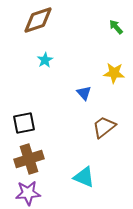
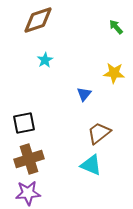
blue triangle: moved 1 px down; rotated 21 degrees clockwise
brown trapezoid: moved 5 px left, 6 px down
cyan triangle: moved 7 px right, 12 px up
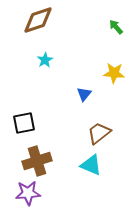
brown cross: moved 8 px right, 2 px down
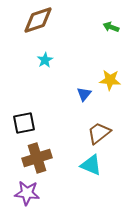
green arrow: moved 5 px left; rotated 28 degrees counterclockwise
yellow star: moved 4 px left, 7 px down
brown cross: moved 3 px up
purple star: moved 1 px left; rotated 10 degrees clockwise
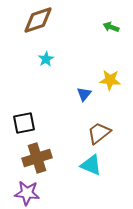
cyan star: moved 1 px right, 1 px up
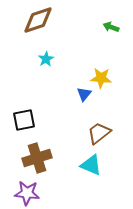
yellow star: moved 9 px left, 2 px up
black square: moved 3 px up
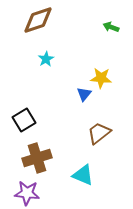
black square: rotated 20 degrees counterclockwise
cyan triangle: moved 8 px left, 10 px down
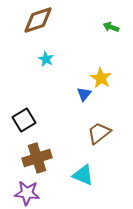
cyan star: rotated 14 degrees counterclockwise
yellow star: rotated 25 degrees clockwise
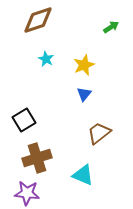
green arrow: rotated 126 degrees clockwise
yellow star: moved 17 px left, 13 px up; rotated 20 degrees clockwise
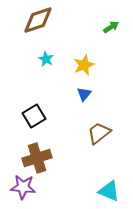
black square: moved 10 px right, 4 px up
cyan triangle: moved 26 px right, 16 px down
purple star: moved 4 px left, 6 px up
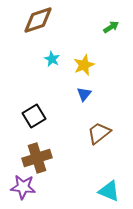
cyan star: moved 6 px right
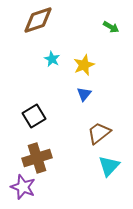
green arrow: rotated 63 degrees clockwise
purple star: rotated 15 degrees clockwise
cyan triangle: moved 25 px up; rotated 50 degrees clockwise
